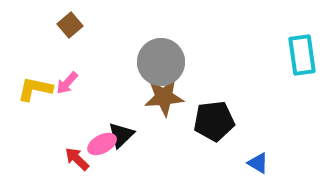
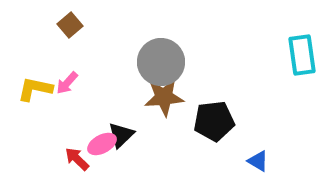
blue triangle: moved 2 px up
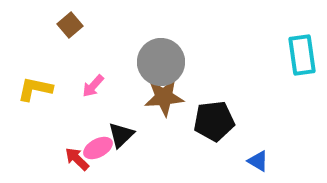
pink arrow: moved 26 px right, 3 px down
pink ellipse: moved 4 px left, 4 px down
